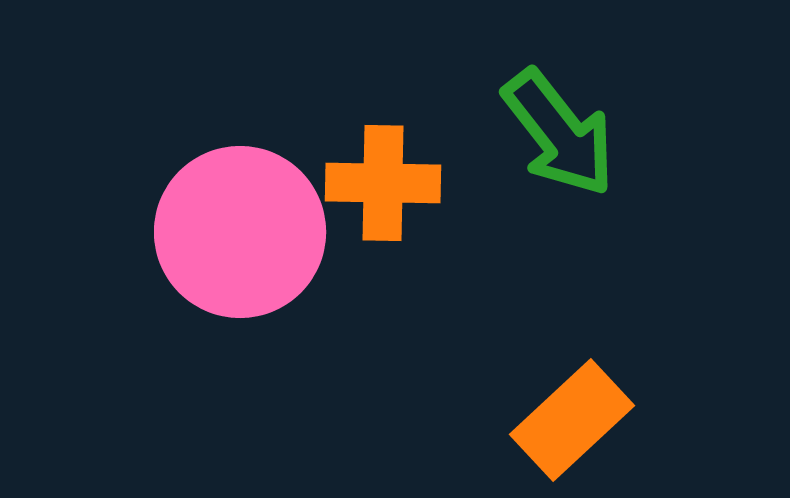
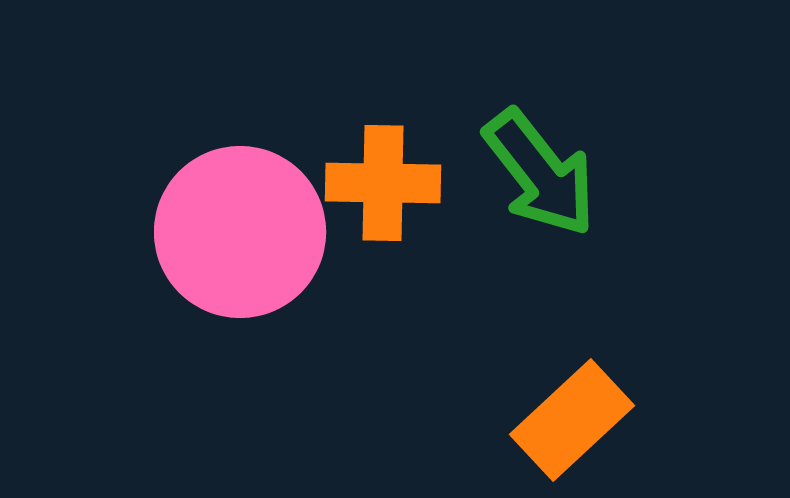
green arrow: moved 19 px left, 40 px down
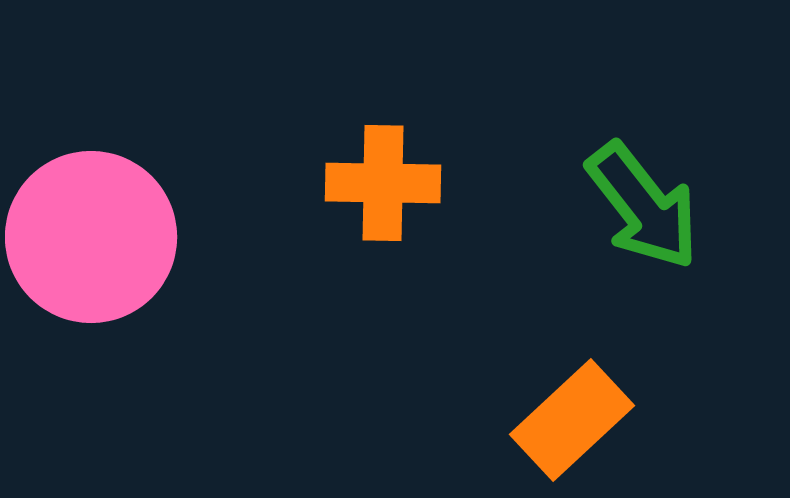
green arrow: moved 103 px right, 33 px down
pink circle: moved 149 px left, 5 px down
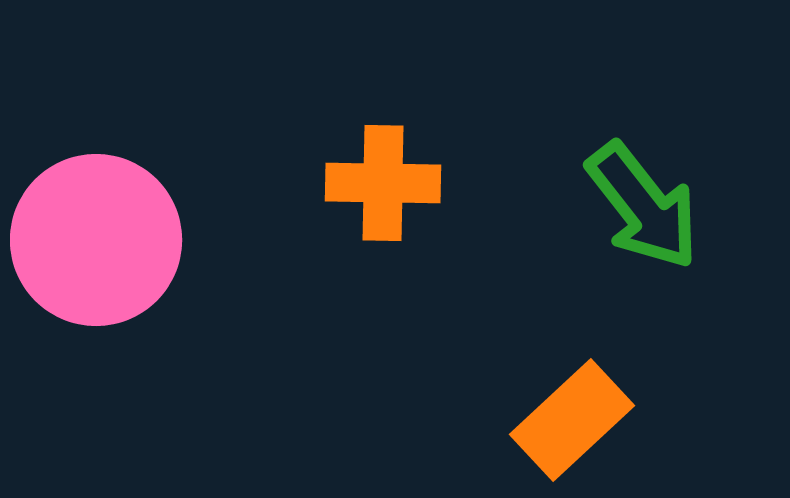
pink circle: moved 5 px right, 3 px down
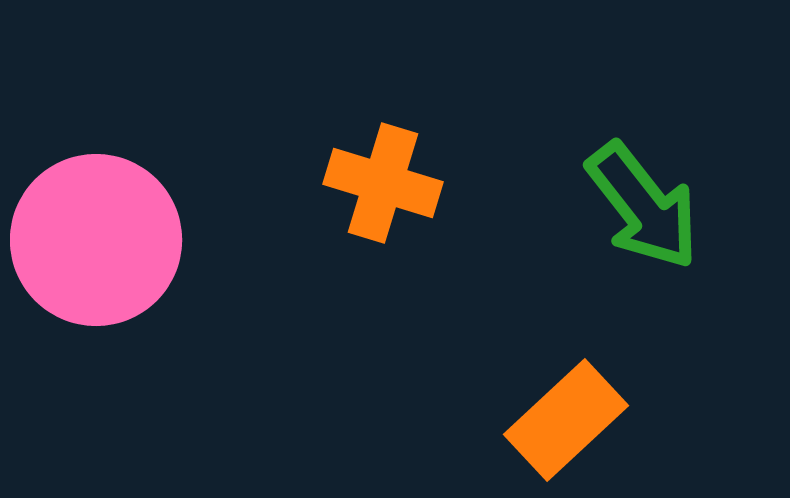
orange cross: rotated 16 degrees clockwise
orange rectangle: moved 6 px left
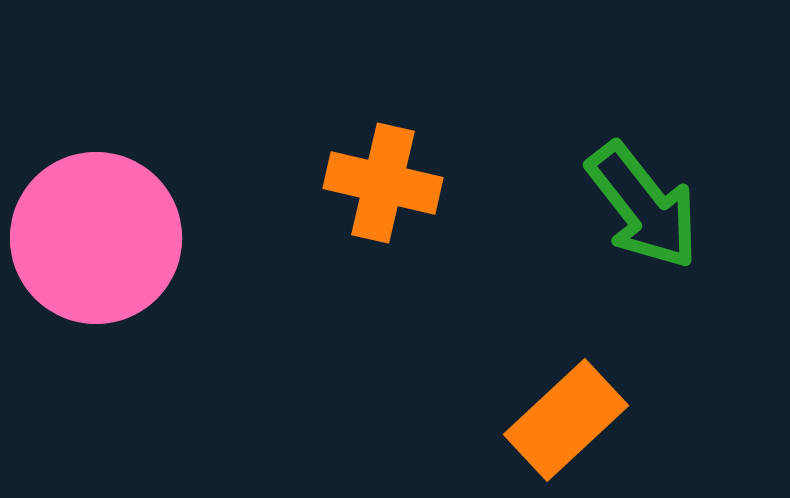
orange cross: rotated 4 degrees counterclockwise
pink circle: moved 2 px up
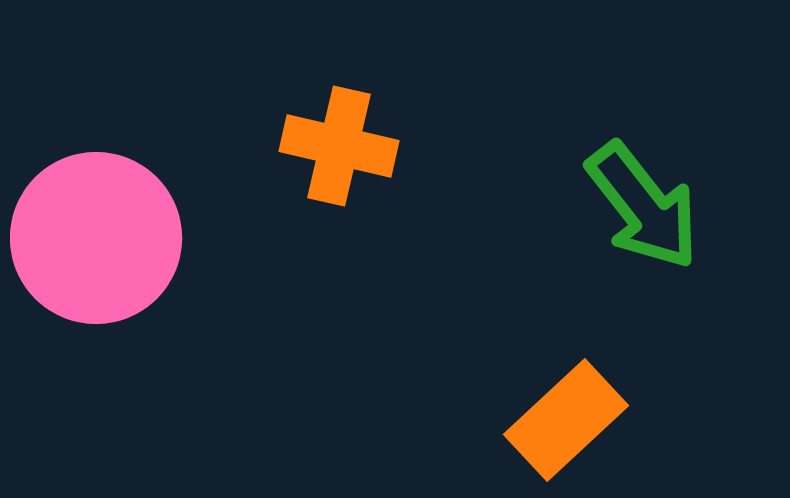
orange cross: moved 44 px left, 37 px up
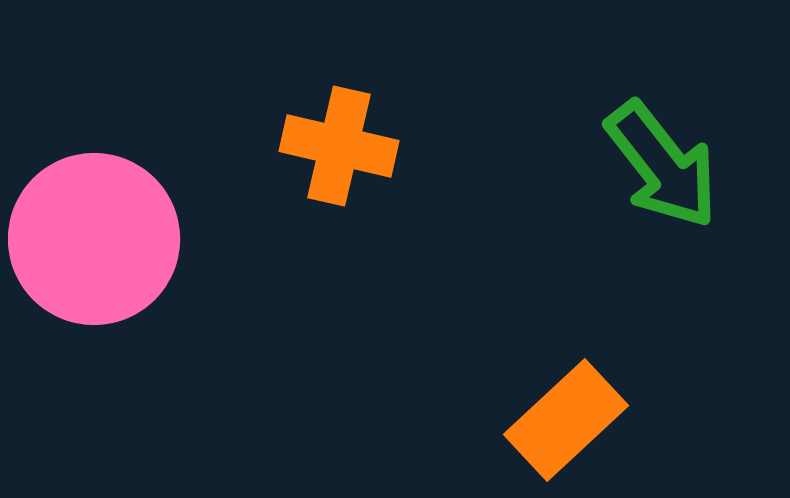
green arrow: moved 19 px right, 41 px up
pink circle: moved 2 px left, 1 px down
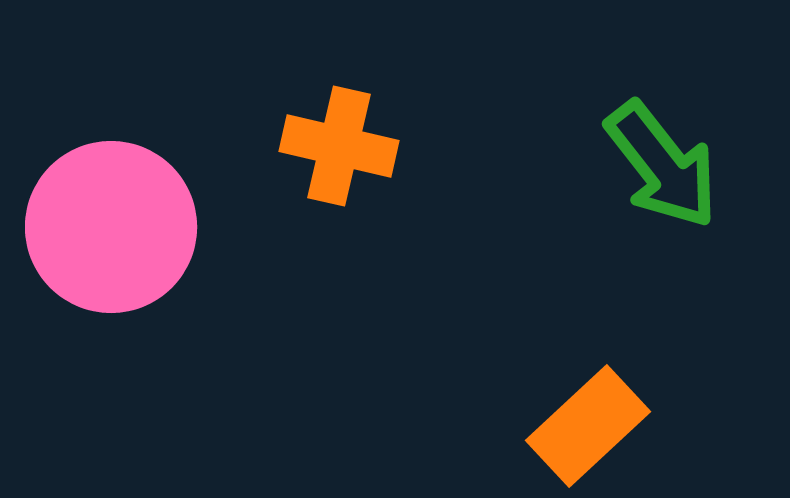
pink circle: moved 17 px right, 12 px up
orange rectangle: moved 22 px right, 6 px down
